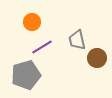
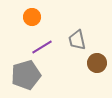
orange circle: moved 5 px up
brown circle: moved 5 px down
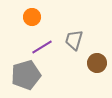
gray trapezoid: moved 3 px left; rotated 30 degrees clockwise
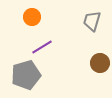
gray trapezoid: moved 18 px right, 19 px up
brown circle: moved 3 px right
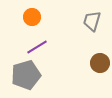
purple line: moved 5 px left
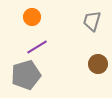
brown circle: moved 2 px left, 1 px down
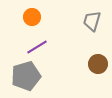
gray pentagon: moved 1 px down
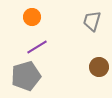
brown circle: moved 1 px right, 3 px down
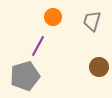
orange circle: moved 21 px right
purple line: moved 1 px right, 1 px up; rotated 30 degrees counterclockwise
gray pentagon: moved 1 px left
